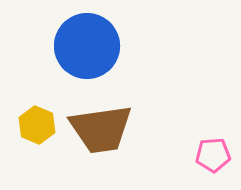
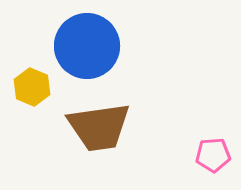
yellow hexagon: moved 5 px left, 38 px up
brown trapezoid: moved 2 px left, 2 px up
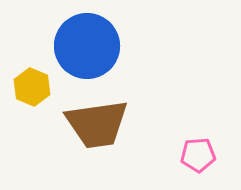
brown trapezoid: moved 2 px left, 3 px up
pink pentagon: moved 15 px left
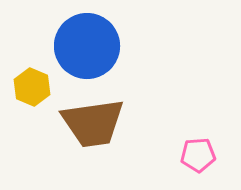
brown trapezoid: moved 4 px left, 1 px up
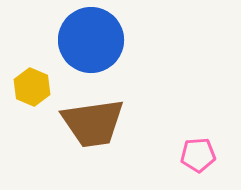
blue circle: moved 4 px right, 6 px up
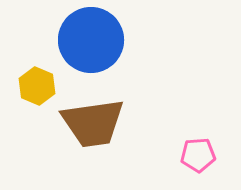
yellow hexagon: moved 5 px right, 1 px up
